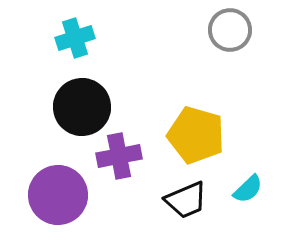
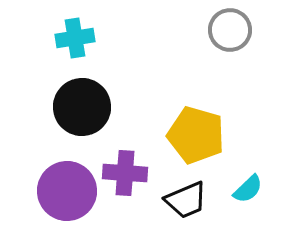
cyan cross: rotated 9 degrees clockwise
purple cross: moved 6 px right, 17 px down; rotated 15 degrees clockwise
purple circle: moved 9 px right, 4 px up
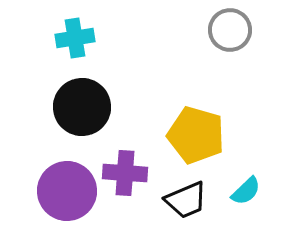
cyan semicircle: moved 2 px left, 2 px down
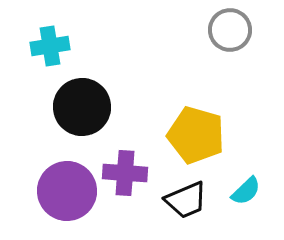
cyan cross: moved 25 px left, 8 px down
